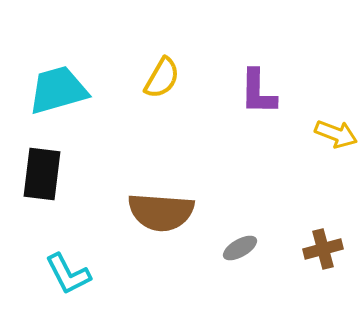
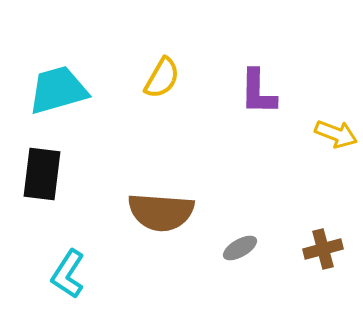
cyan L-shape: rotated 60 degrees clockwise
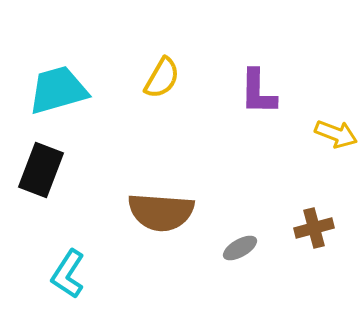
black rectangle: moved 1 px left, 4 px up; rotated 14 degrees clockwise
brown cross: moved 9 px left, 21 px up
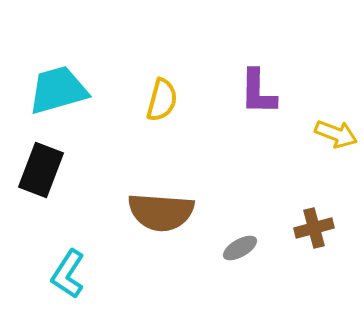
yellow semicircle: moved 22 px down; rotated 15 degrees counterclockwise
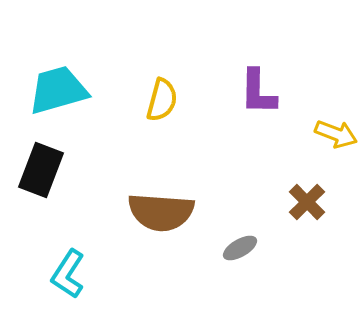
brown cross: moved 7 px left, 26 px up; rotated 30 degrees counterclockwise
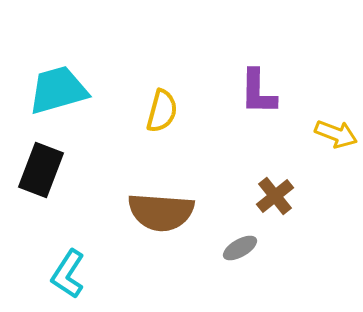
yellow semicircle: moved 11 px down
brown cross: moved 32 px left, 6 px up; rotated 6 degrees clockwise
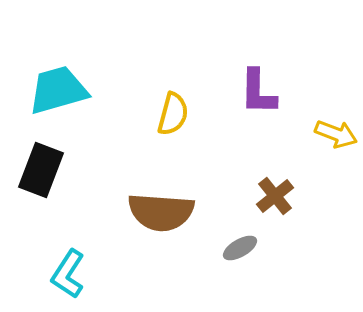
yellow semicircle: moved 11 px right, 3 px down
